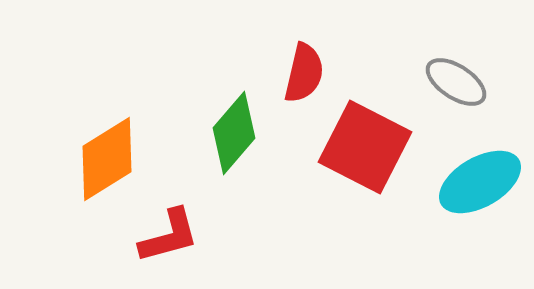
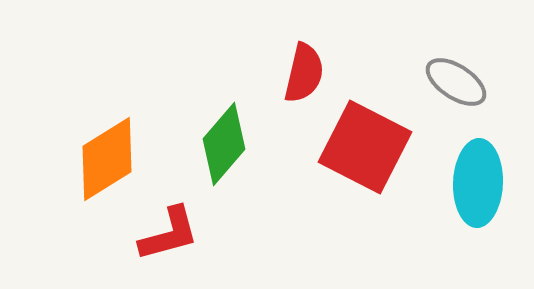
green diamond: moved 10 px left, 11 px down
cyan ellipse: moved 2 px left, 1 px down; rotated 58 degrees counterclockwise
red L-shape: moved 2 px up
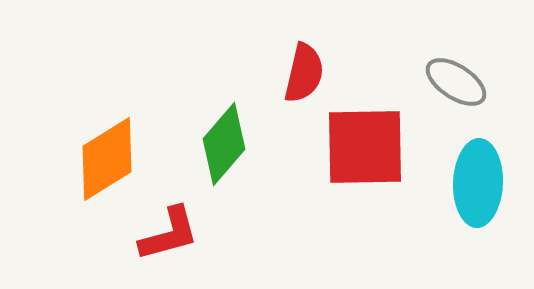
red square: rotated 28 degrees counterclockwise
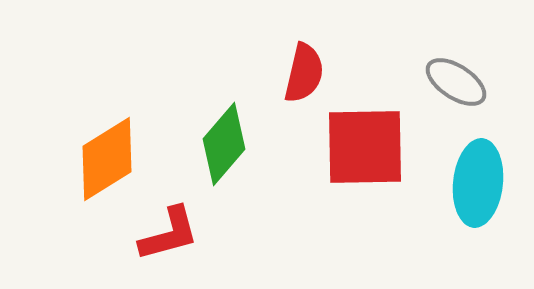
cyan ellipse: rotated 4 degrees clockwise
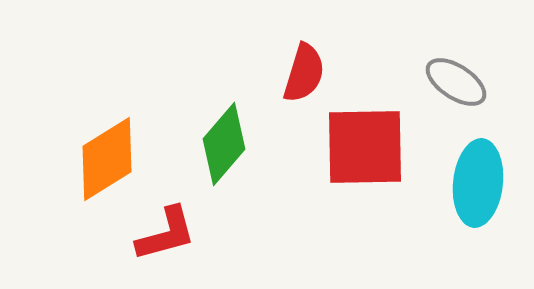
red semicircle: rotated 4 degrees clockwise
red L-shape: moved 3 px left
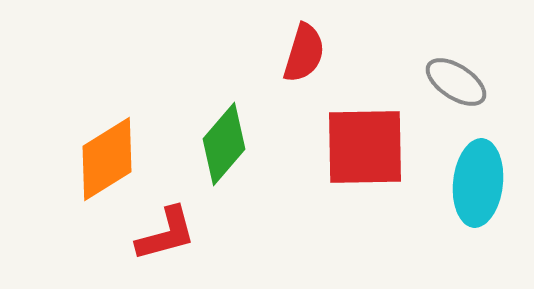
red semicircle: moved 20 px up
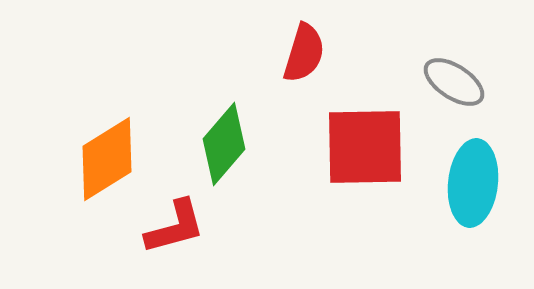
gray ellipse: moved 2 px left
cyan ellipse: moved 5 px left
red L-shape: moved 9 px right, 7 px up
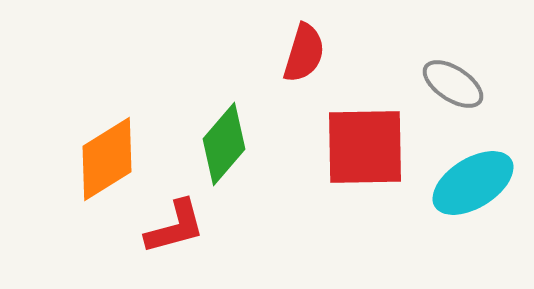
gray ellipse: moved 1 px left, 2 px down
cyan ellipse: rotated 52 degrees clockwise
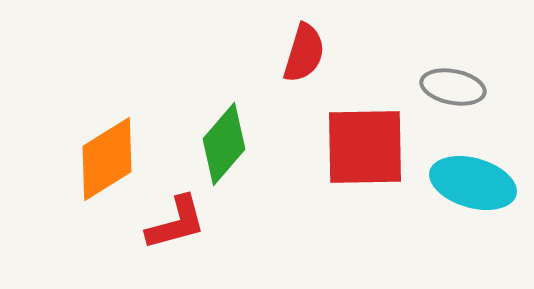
gray ellipse: moved 3 px down; rotated 22 degrees counterclockwise
cyan ellipse: rotated 48 degrees clockwise
red L-shape: moved 1 px right, 4 px up
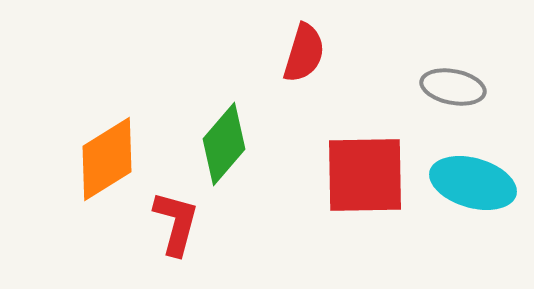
red square: moved 28 px down
red L-shape: rotated 60 degrees counterclockwise
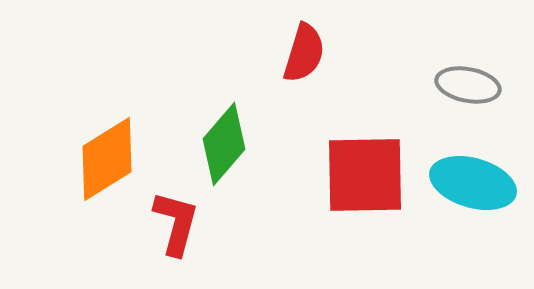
gray ellipse: moved 15 px right, 2 px up
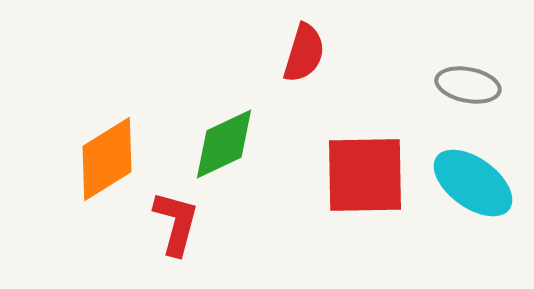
green diamond: rotated 24 degrees clockwise
cyan ellipse: rotated 20 degrees clockwise
